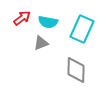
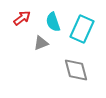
cyan semicircle: moved 5 px right; rotated 60 degrees clockwise
gray diamond: rotated 16 degrees counterclockwise
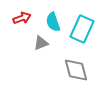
red arrow: rotated 18 degrees clockwise
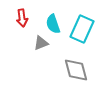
red arrow: rotated 102 degrees clockwise
cyan semicircle: moved 2 px down
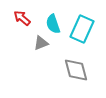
red arrow: rotated 138 degrees clockwise
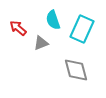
red arrow: moved 4 px left, 10 px down
cyan semicircle: moved 4 px up
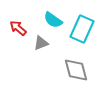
cyan semicircle: rotated 36 degrees counterclockwise
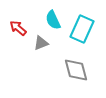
cyan semicircle: rotated 30 degrees clockwise
